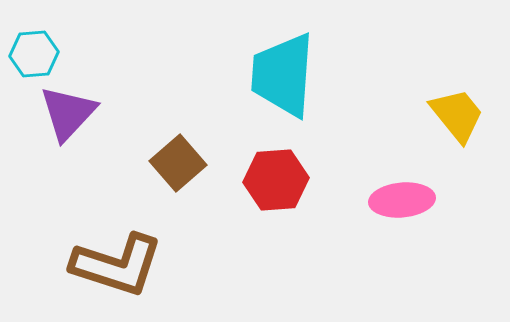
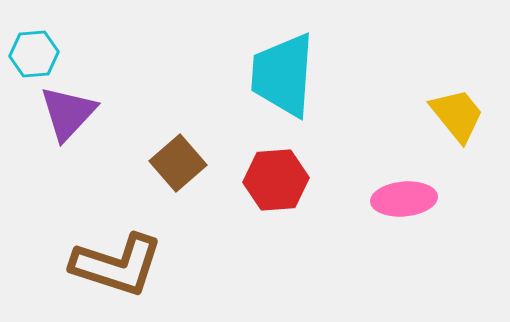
pink ellipse: moved 2 px right, 1 px up
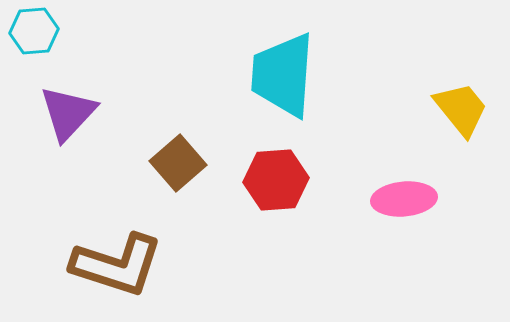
cyan hexagon: moved 23 px up
yellow trapezoid: moved 4 px right, 6 px up
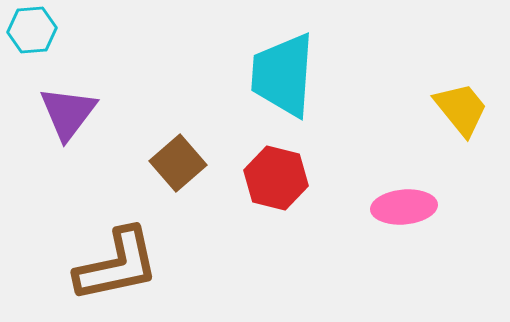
cyan hexagon: moved 2 px left, 1 px up
purple triangle: rotated 6 degrees counterclockwise
red hexagon: moved 2 px up; rotated 18 degrees clockwise
pink ellipse: moved 8 px down
brown L-shape: rotated 30 degrees counterclockwise
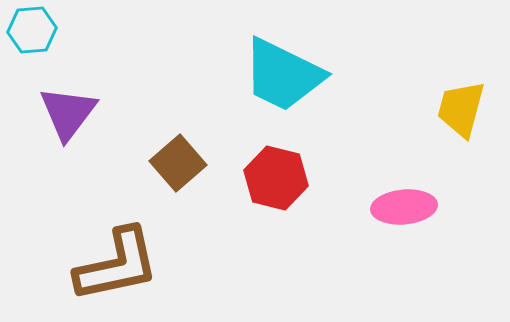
cyan trapezoid: rotated 68 degrees counterclockwise
yellow trapezoid: rotated 126 degrees counterclockwise
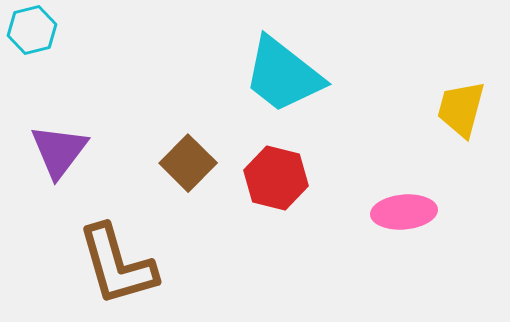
cyan hexagon: rotated 9 degrees counterclockwise
cyan trapezoid: rotated 12 degrees clockwise
purple triangle: moved 9 px left, 38 px down
brown square: moved 10 px right; rotated 4 degrees counterclockwise
pink ellipse: moved 5 px down
brown L-shape: rotated 86 degrees clockwise
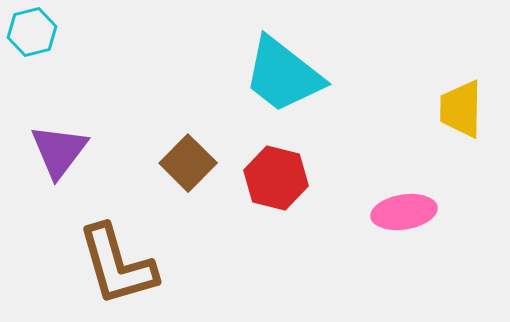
cyan hexagon: moved 2 px down
yellow trapezoid: rotated 14 degrees counterclockwise
pink ellipse: rotated 4 degrees counterclockwise
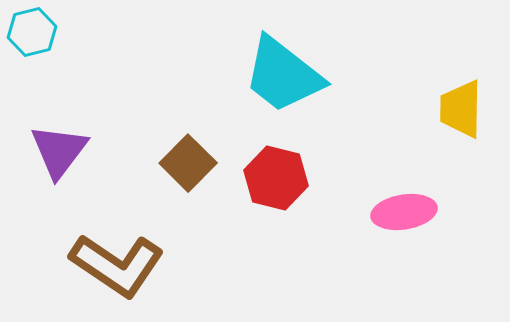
brown L-shape: rotated 40 degrees counterclockwise
